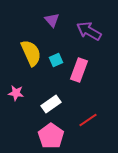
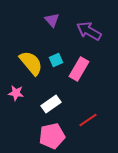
yellow semicircle: moved 10 px down; rotated 16 degrees counterclockwise
pink rectangle: moved 1 px up; rotated 10 degrees clockwise
pink pentagon: moved 1 px right; rotated 25 degrees clockwise
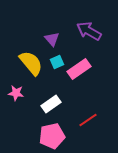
purple triangle: moved 19 px down
cyan square: moved 1 px right, 2 px down
pink rectangle: rotated 25 degrees clockwise
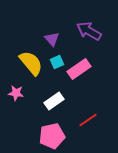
white rectangle: moved 3 px right, 3 px up
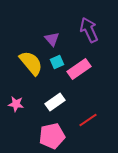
purple arrow: moved 1 px up; rotated 35 degrees clockwise
pink star: moved 11 px down
white rectangle: moved 1 px right, 1 px down
